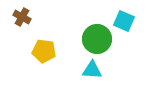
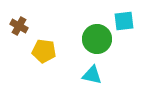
brown cross: moved 3 px left, 9 px down
cyan square: rotated 30 degrees counterclockwise
cyan triangle: moved 5 px down; rotated 10 degrees clockwise
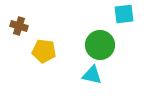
cyan square: moved 7 px up
brown cross: rotated 12 degrees counterclockwise
green circle: moved 3 px right, 6 px down
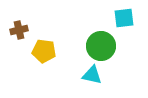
cyan square: moved 4 px down
brown cross: moved 4 px down; rotated 30 degrees counterclockwise
green circle: moved 1 px right, 1 px down
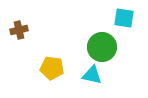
cyan square: rotated 15 degrees clockwise
green circle: moved 1 px right, 1 px down
yellow pentagon: moved 8 px right, 17 px down
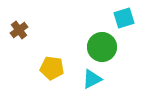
cyan square: rotated 25 degrees counterclockwise
brown cross: rotated 24 degrees counterclockwise
cyan triangle: moved 4 px down; rotated 40 degrees counterclockwise
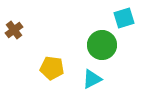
brown cross: moved 5 px left
green circle: moved 2 px up
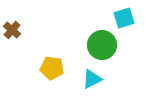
brown cross: moved 2 px left; rotated 12 degrees counterclockwise
